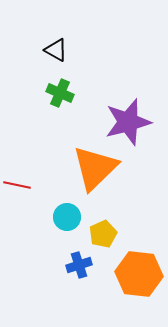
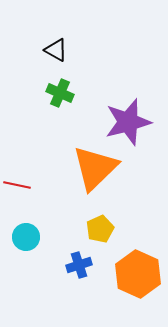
cyan circle: moved 41 px left, 20 px down
yellow pentagon: moved 3 px left, 5 px up
orange hexagon: moved 1 px left; rotated 18 degrees clockwise
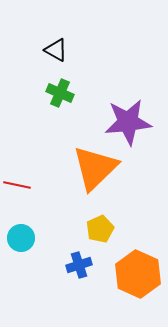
purple star: rotated 9 degrees clockwise
cyan circle: moved 5 px left, 1 px down
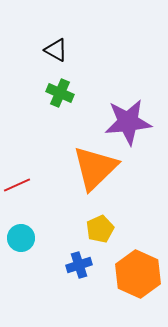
red line: rotated 36 degrees counterclockwise
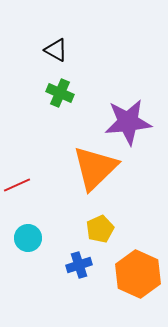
cyan circle: moved 7 px right
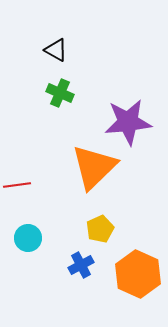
orange triangle: moved 1 px left, 1 px up
red line: rotated 16 degrees clockwise
blue cross: moved 2 px right; rotated 10 degrees counterclockwise
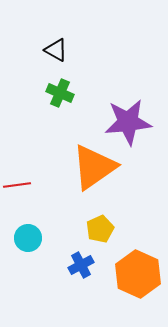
orange triangle: rotated 9 degrees clockwise
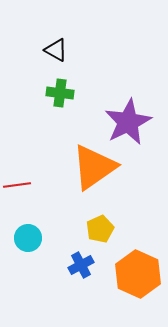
green cross: rotated 16 degrees counterclockwise
purple star: rotated 21 degrees counterclockwise
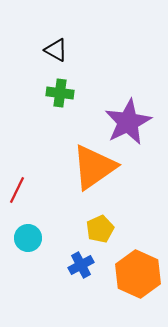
red line: moved 5 px down; rotated 56 degrees counterclockwise
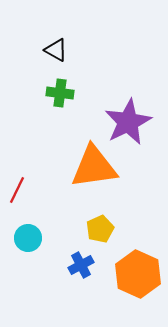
orange triangle: rotated 27 degrees clockwise
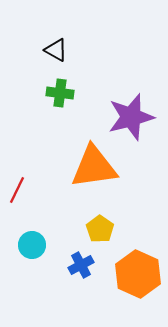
purple star: moved 3 px right, 5 px up; rotated 12 degrees clockwise
yellow pentagon: rotated 12 degrees counterclockwise
cyan circle: moved 4 px right, 7 px down
